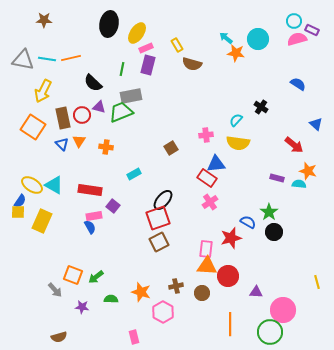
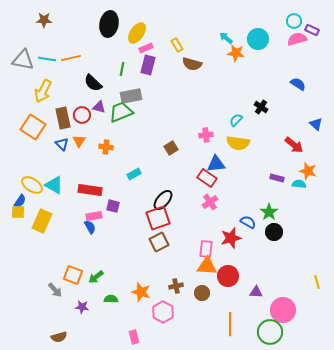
purple square at (113, 206): rotated 24 degrees counterclockwise
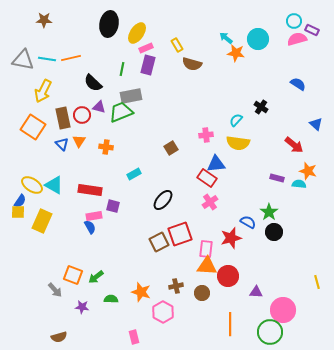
red square at (158, 218): moved 22 px right, 16 px down
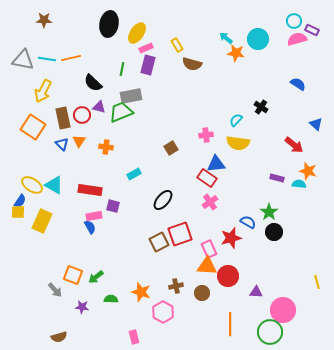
pink rectangle at (206, 249): moved 3 px right; rotated 30 degrees counterclockwise
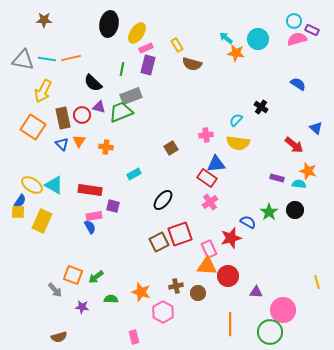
gray rectangle at (131, 96): rotated 10 degrees counterclockwise
blue triangle at (316, 124): moved 4 px down
black circle at (274, 232): moved 21 px right, 22 px up
brown circle at (202, 293): moved 4 px left
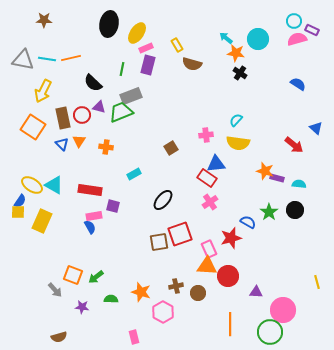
black cross at (261, 107): moved 21 px left, 34 px up
orange star at (308, 171): moved 43 px left
brown square at (159, 242): rotated 18 degrees clockwise
